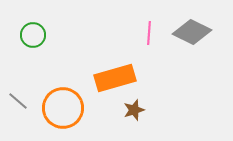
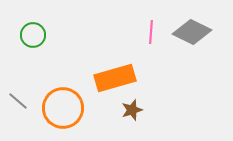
pink line: moved 2 px right, 1 px up
brown star: moved 2 px left
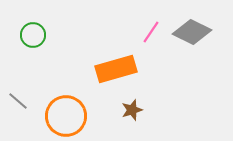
pink line: rotated 30 degrees clockwise
orange rectangle: moved 1 px right, 9 px up
orange circle: moved 3 px right, 8 px down
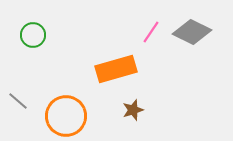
brown star: moved 1 px right
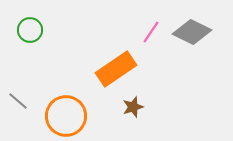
green circle: moved 3 px left, 5 px up
orange rectangle: rotated 18 degrees counterclockwise
brown star: moved 3 px up
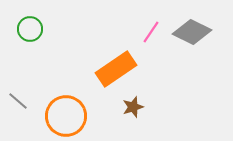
green circle: moved 1 px up
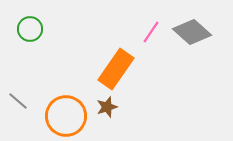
gray diamond: rotated 15 degrees clockwise
orange rectangle: rotated 21 degrees counterclockwise
brown star: moved 26 px left
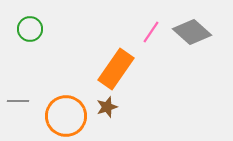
gray line: rotated 40 degrees counterclockwise
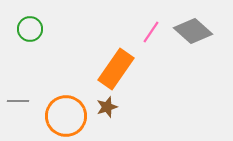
gray diamond: moved 1 px right, 1 px up
